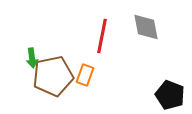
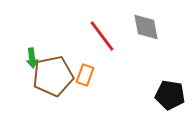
red line: rotated 48 degrees counterclockwise
black pentagon: rotated 12 degrees counterclockwise
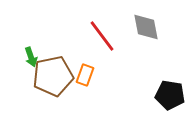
green arrow: moved 1 px left, 1 px up; rotated 12 degrees counterclockwise
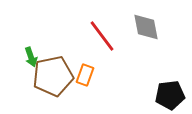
black pentagon: rotated 16 degrees counterclockwise
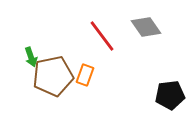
gray diamond: rotated 24 degrees counterclockwise
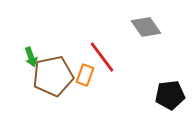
red line: moved 21 px down
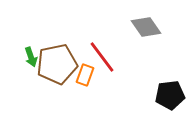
brown pentagon: moved 4 px right, 12 px up
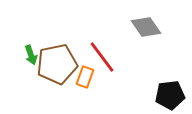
green arrow: moved 2 px up
orange rectangle: moved 2 px down
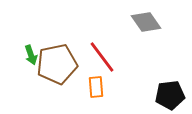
gray diamond: moved 5 px up
orange rectangle: moved 11 px right, 10 px down; rotated 25 degrees counterclockwise
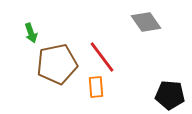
green arrow: moved 22 px up
black pentagon: rotated 12 degrees clockwise
